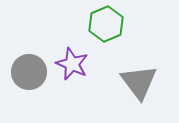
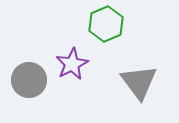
purple star: rotated 20 degrees clockwise
gray circle: moved 8 px down
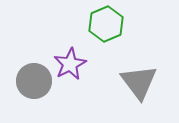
purple star: moved 2 px left
gray circle: moved 5 px right, 1 px down
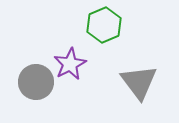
green hexagon: moved 2 px left, 1 px down
gray circle: moved 2 px right, 1 px down
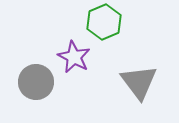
green hexagon: moved 3 px up
purple star: moved 4 px right, 7 px up; rotated 16 degrees counterclockwise
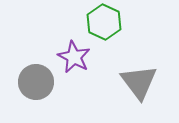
green hexagon: rotated 12 degrees counterclockwise
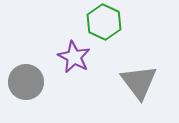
gray circle: moved 10 px left
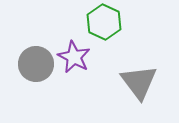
gray circle: moved 10 px right, 18 px up
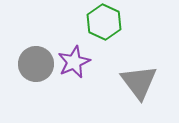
purple star: moved 5 px down; rotated 20 degrees clockwise
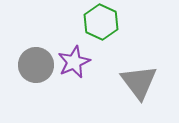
green hexagon: moved 3 px left
gray circle: moved 1 px down
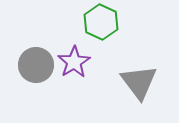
purple star: rotated 8 degrees counterclockwise
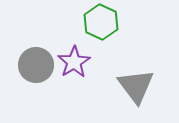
gray triangle: moved 3 px left, 4 px down
